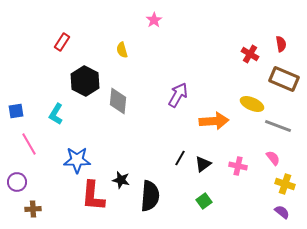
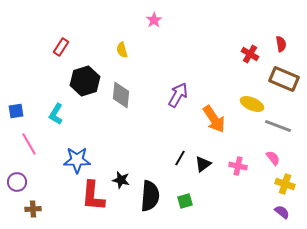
red rectangle: moved 1 px left, 5 px down
black hexagon: rotated 16 degrees clockwise
gray diamond: moved 3 px right, 6 px up
orange arrow: moved 2 px up; rotated 60 degrees clockwise
green square: moved 19 px left; rotated 21 degrees clockwise
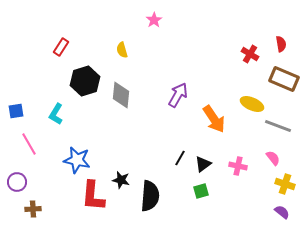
blue star: rotated 12 degrees clockwise
green square: moved 16 px right, 10 px up
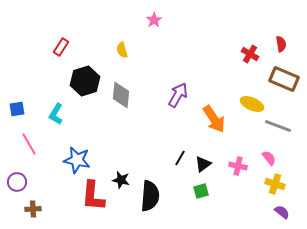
blue square: moved 1 px right, 2 px up
pink semicircle: moved 4 px left
yellow cross: moved 10 px left
